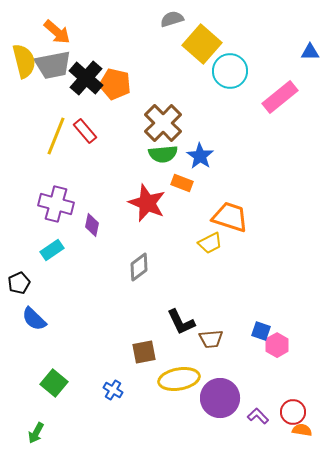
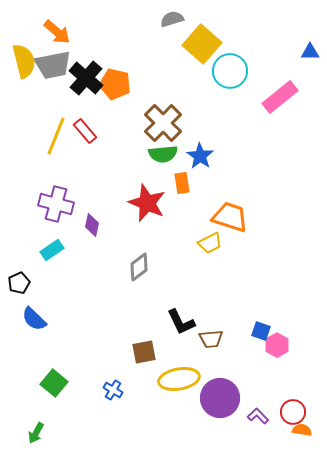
orange rectangle: rotated 60 degrees clockwise
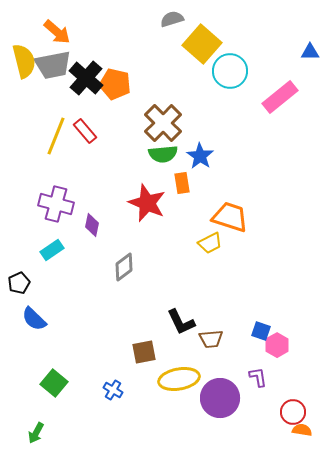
gray diamond: moved 15 px left
purple L-shape: moved 39 px up; rotated 35 degrees clockwise
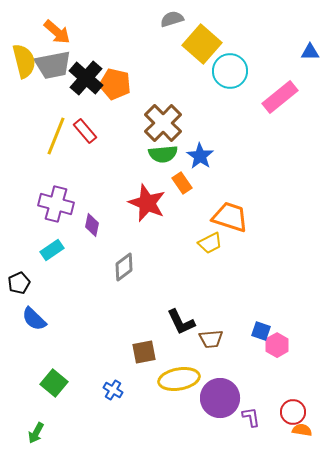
orange rectangle: rotated 25 degrees counterclockwise
purple L-shape: moved 7 px left, 40 px down
